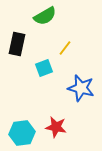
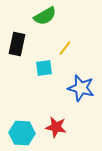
cyan square: rotated 12 degrees clockwise
cyan hexagon: rotated 10 degrees clockwise
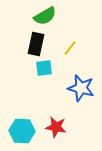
black rectangle: moved 19 px right
yellow line: moved 5 px right
cyan hexagon: moved 2 px up
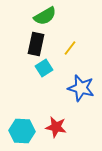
cyan square: rotated 24 degrees counterclockwise
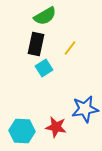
blue star: moved 4 px right, 21 px down; rotated 24 degrees counterclockwise
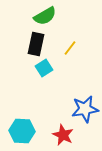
red star: moved 7 px right, 8 px down; rotated 15 degrees clockwise
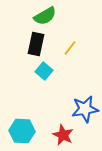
cyan square: moved 3 px down; rotated 18 degrees counterclockwise
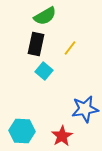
red star: moved 1 px left, 1 px down; rotated 15 degrees clockwise
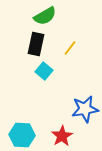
cyan hexagon: moved 4 px down
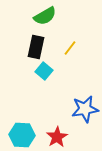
black rectangle: moved 3 px down
red star: moved 5 px left, 1 px down
